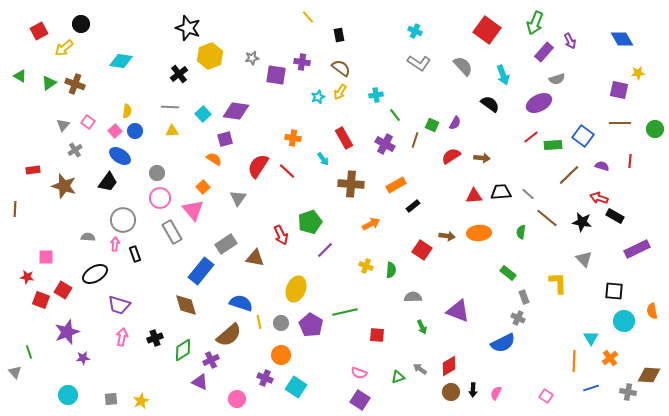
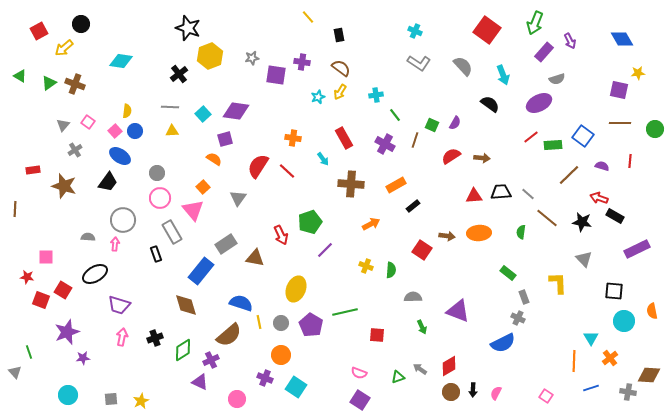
black rectangle at (135, 254): moved 21 px right
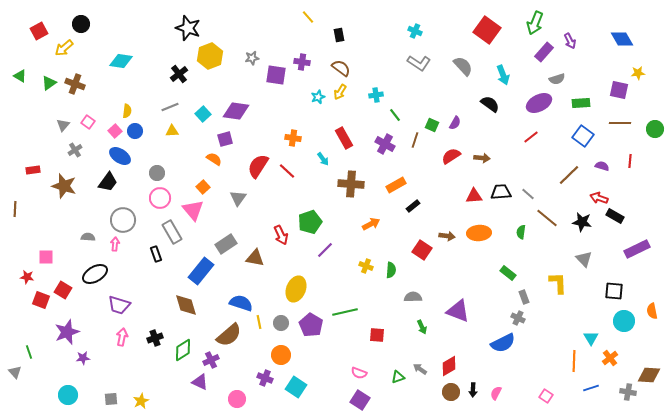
gray line at (170, 107): rotated 24 degrees counterclockwise
green rectangle at (553, 145): moved 28 px right, 42 px up
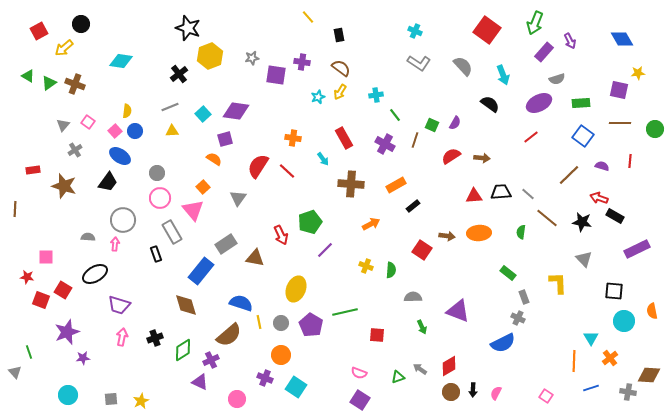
green triangle at (20, 76): moved 8 px right
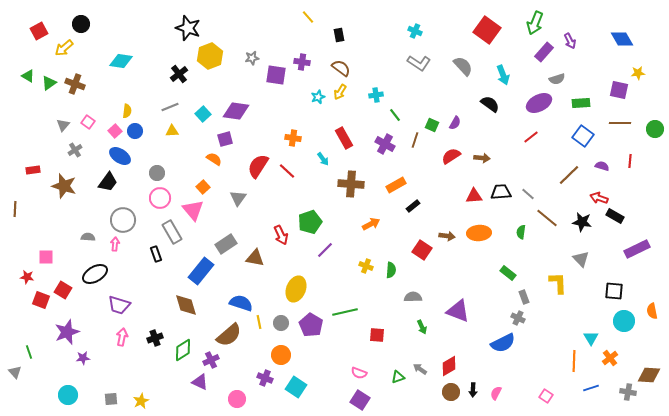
gray triangle at (584, 259): moved 3 px left
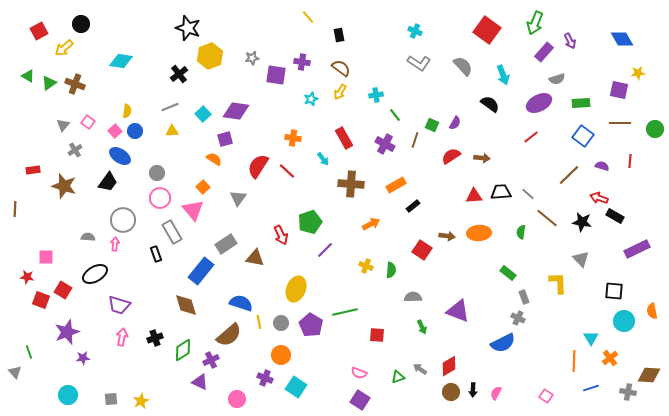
cyan star at (318, 97): moved 7 px left, 2 px down
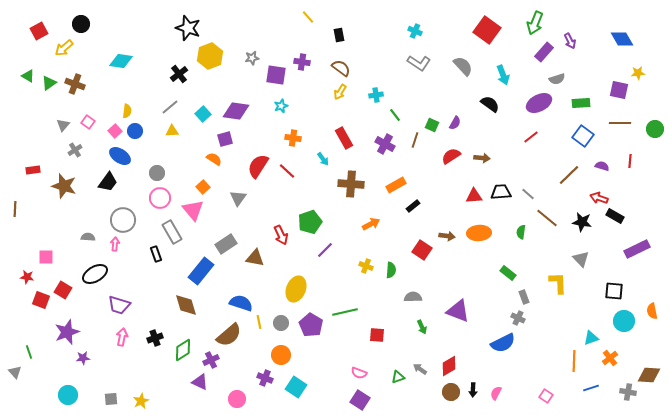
cyan star at (311, 99): moved 30 px left, 7 px down
gray line at (170, 107): rotated 18 degrees counterclockwise
cyan triangle at (591, 338): rotated 42 degrees clockwise
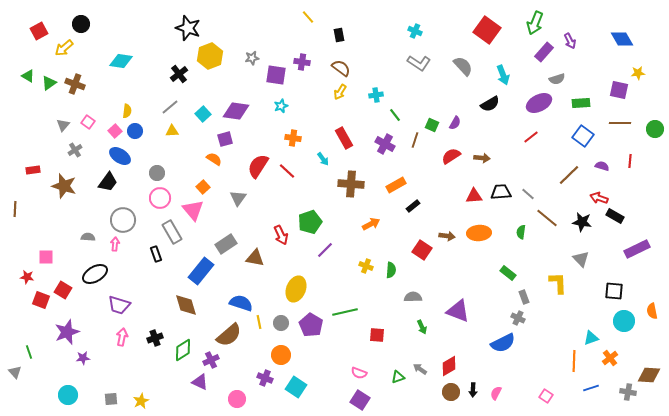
black semicircle at (490, 104): rotated 114 degrees clockwise
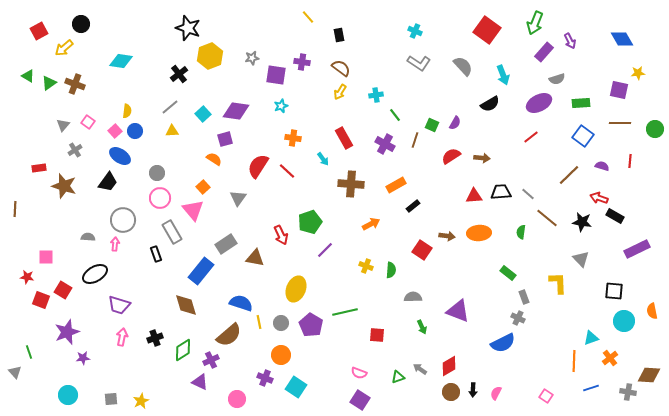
red rectangle at (33, 170): moved 6 px right, 2 px up
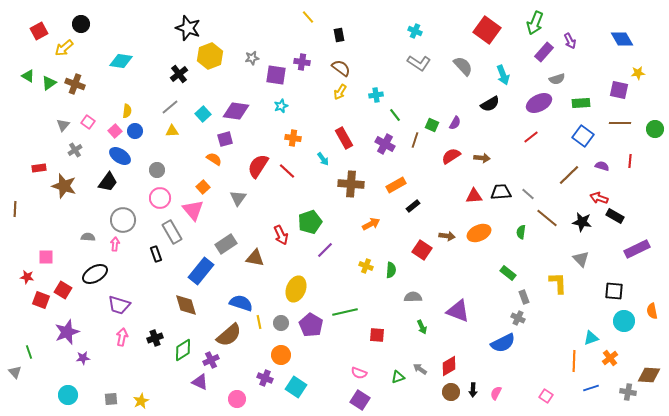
gray circle at (157, 173): moved 3 px up
orange ellipse at (479, 233): rotated 20 degrees counterclockwise
